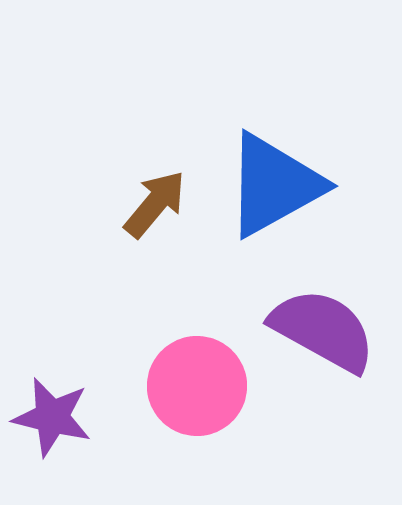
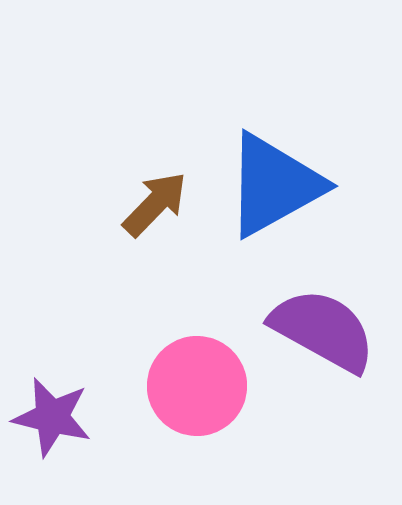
brown arrow: rotated 4 degrees clockwise
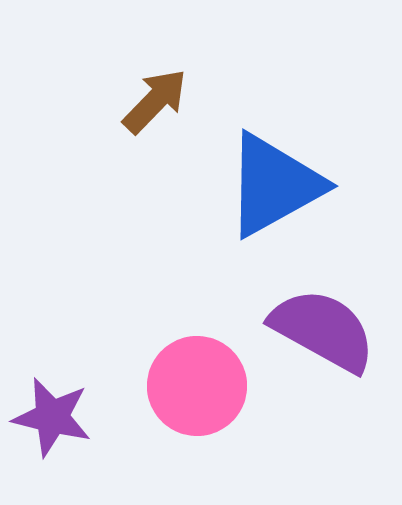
brown arrow: moved 103 px up
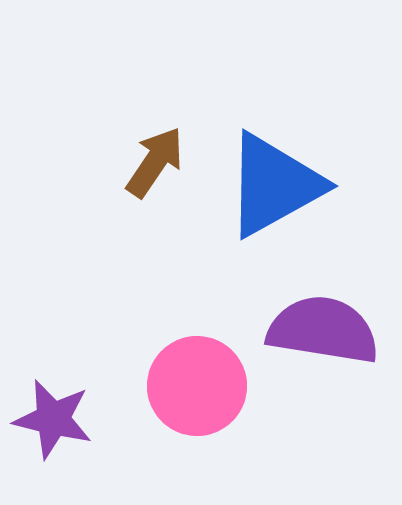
brown arrow: moved 61 px down; rotated 10 degrees counterclockwise
purple semicircle: rotated 20 degrees counterclockwise
purple star: moved 1 px right, 2 px down
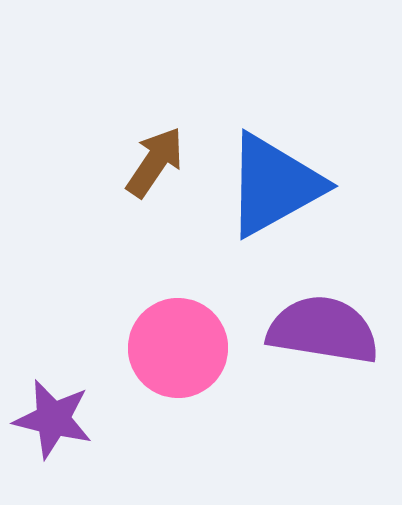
pink circle: moved 19 px left, 38 px up
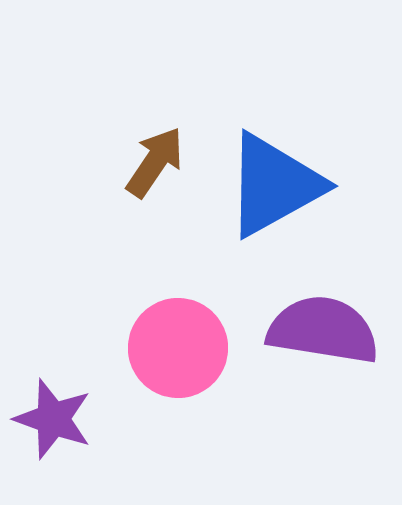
purple star: rotated 6 degrees clockwise
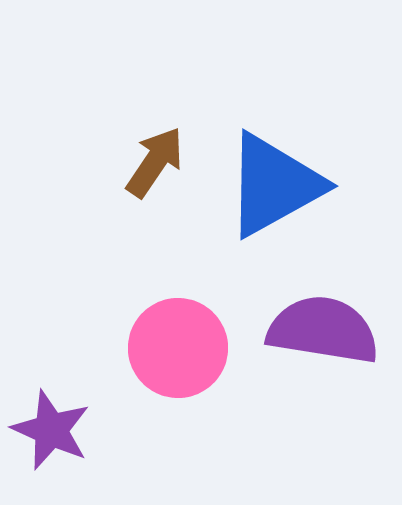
purple star: moved 2 px left, 11 px down; rotated 4 degrees clockwise
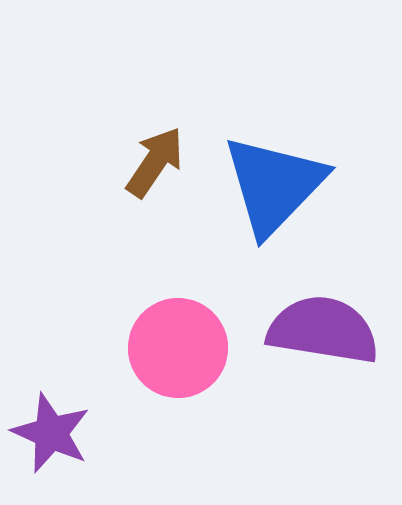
blue triangle: rotated 17 degrees counterclockwise
purple star: moved 3 px down
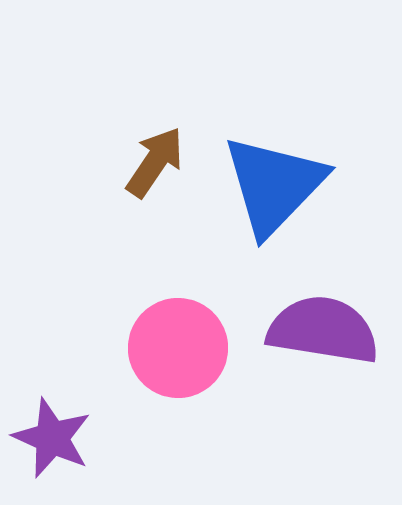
purple star: moved 1 px right, 5 px down
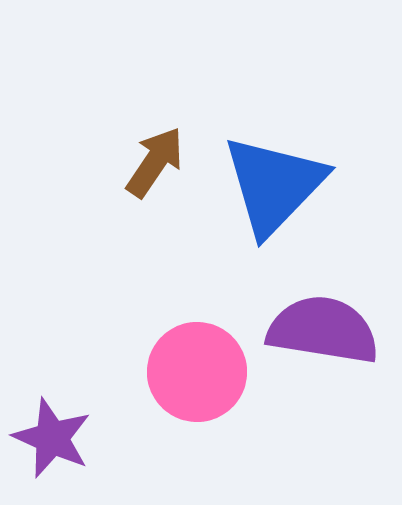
pink circle: moved 19 px right, 24 px down
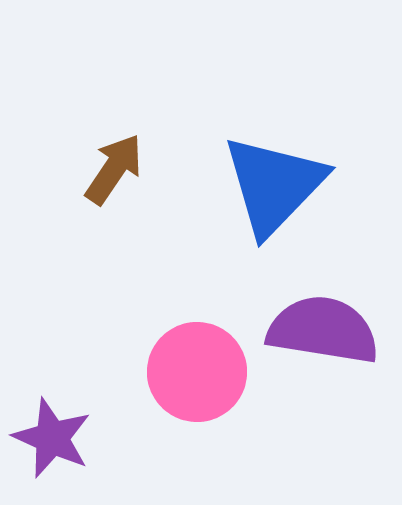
brown arrow: moved 41 px left, 7 px down
